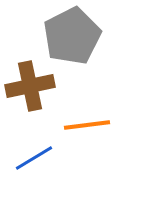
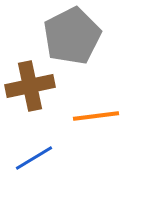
orange line: moved 9 px right, 9 px up
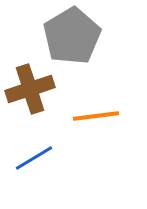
gray pentagon: rotated 4 degrees counterclockwise
brown cross: moved 3 px down; rotated 6 degrees counterclockwise
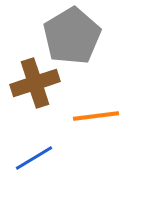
brown cross: moved 5 px right, 6 px up
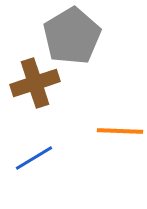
orange line: moved 24 px right, 15 px down; rotated 9 degrees clockwise
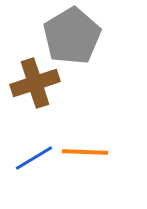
orange line: moved 35 px left, 21 px down
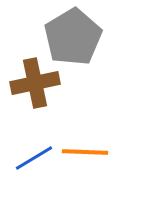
gray pentagon: moved 1 px right, 1 px down
brown cross: rotated 6 degrees clockwise
